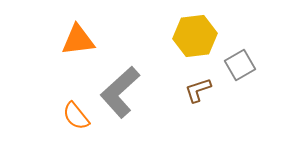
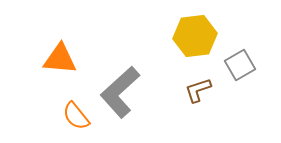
orange triangle: moved 18 px left, 19 px down; rotated 12 degrees clockwise
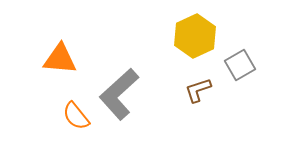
yellow hexagon: rotated 18 degrees counterclockwise
gray L-shape: moved 1 px left, 2 px down
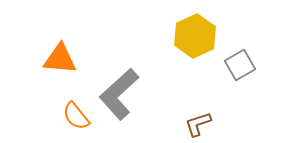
brown L-shape: moved 34 px down
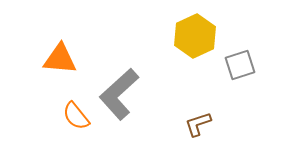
gray square: rotated 12 degrees clockwise
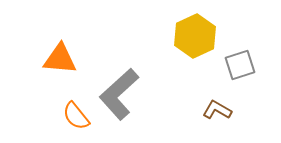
brown L-shape: moved 19 px right, 14 px up; rotated 48 degrees clockwise
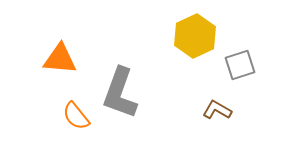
gray L-shape: moved 1 px right, 1 px up; rotated 28 degrees counterclockwise
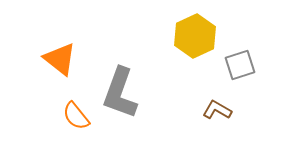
orange triangle: rotated 33 degrees clockwise
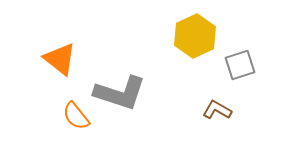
gray L-shape: rotated 92 degrees counterclockwise
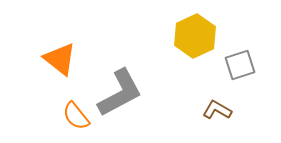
gray L-shape: rotated 46 degrees counterclockwise
